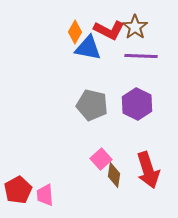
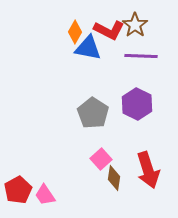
brown star: moved 2 px up
gray pentagon: moved 1 px right, 8 px down; rotated 20 degrees clockwise
brown diamond: moved 3 px down
pink trapezoid: rotated 30 degrees counterclockwise
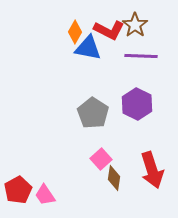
red arrow: moved 4 px right
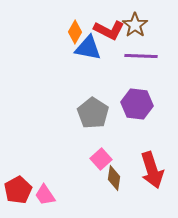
purple hexagon: rotated 20 degrees counterclockwise
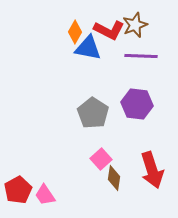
brown star: rotated 15 degrees clockwise
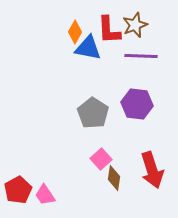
red L-shape: rotated 60 degrees clockwise
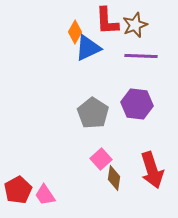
red L-shape: moved 2 px left, 9 px up
blue triangle: rotated 36 degrees counterclockwise
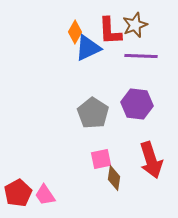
red L-shape: moved 3 px right, 10 px down
pink square: rotated 30 degrees clockwise
red arrow: moved 1 px left, 10 px up
red pentagon: moved 3 px down
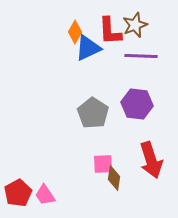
pink square: moved 2 px right, 5 px down; rotated 10 degrees clockwise
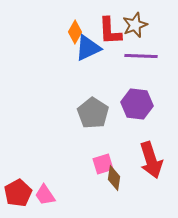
pink square: rotated 15 degrees counterclockwise
